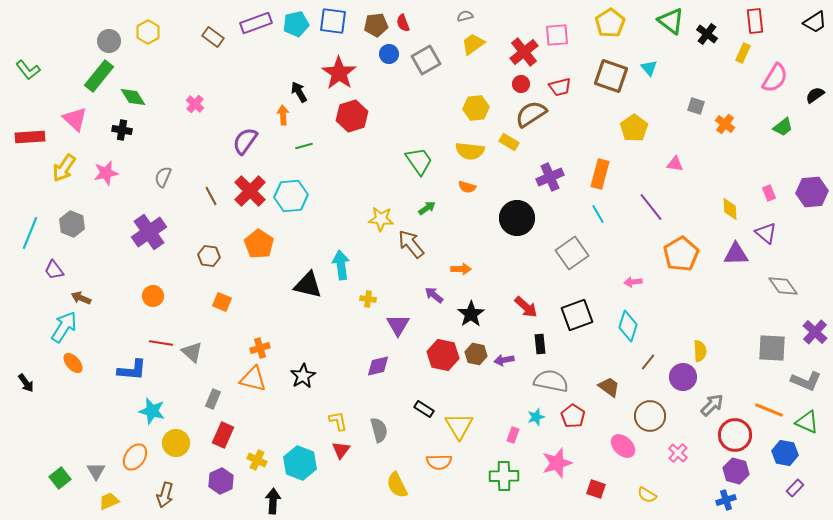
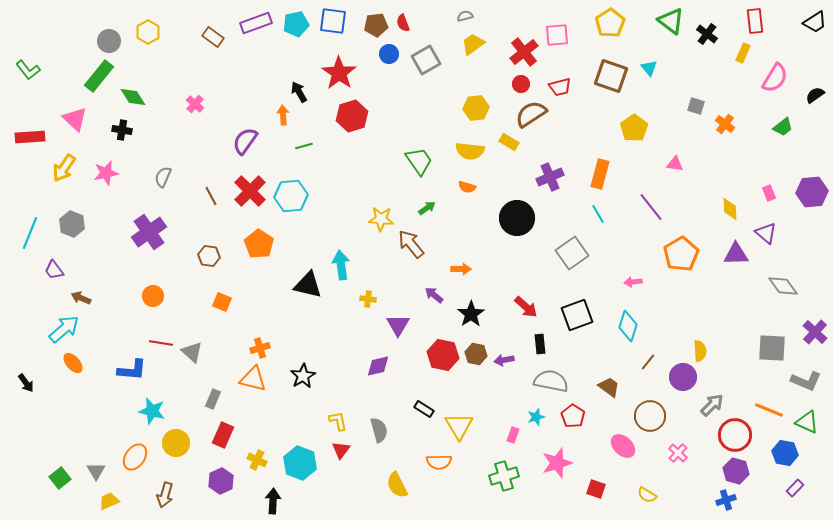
cyan arrow at (64, 327): moved 2 px down; rotated 16 degrees clockwise
green cross at (504, 476): rotated 16 degrees counterclockwise
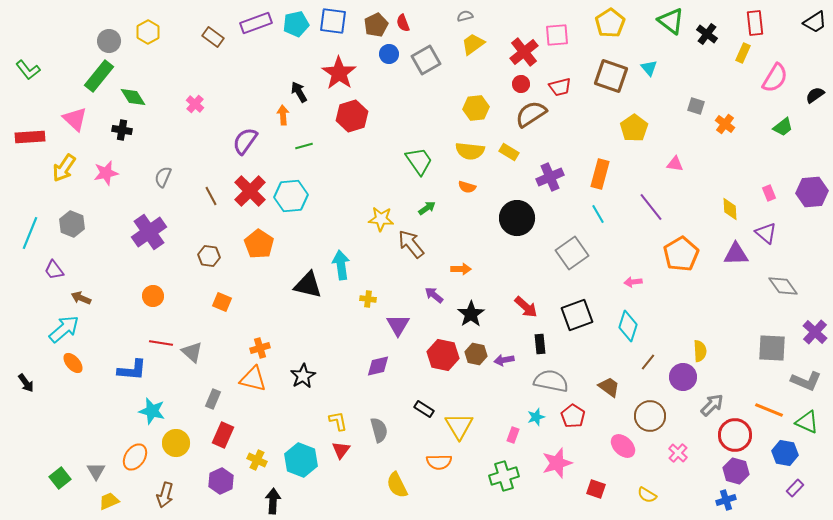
red rectangle at (755, 21): moved 2 px down
brown pentagon at (376, 25): rotated 20 degrees counterclockwise
yellow rectangle at (509, 142): moved 10 px down
cyan hexagon at (300, 463): moved 1 px right, 3 px up
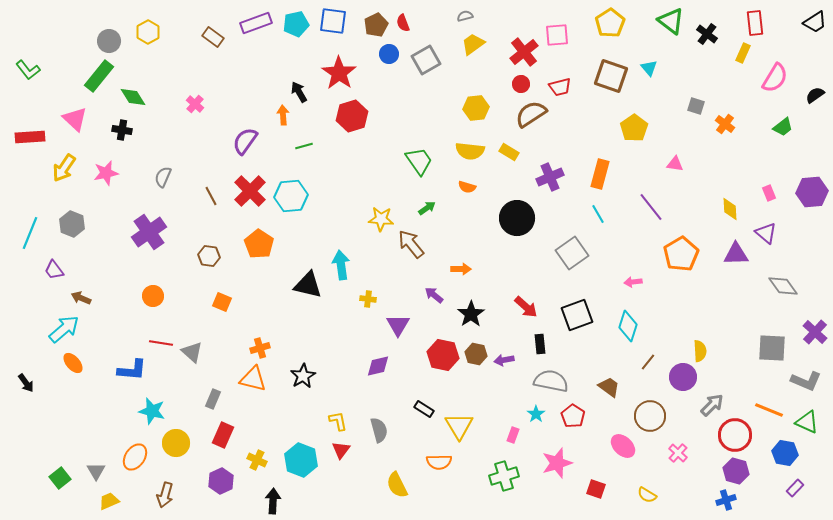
cyan star at (536, 417): moved 3 px up; rotated 18 degrees counterclockwise
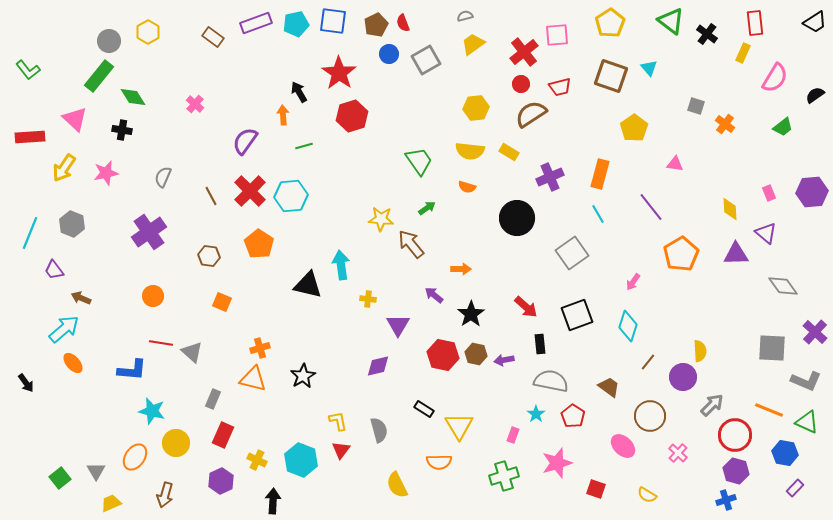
pink arrow at (633, 282): rotated 48 degrees counterclockwise
yellow trapezoid at (109, 501): moved 2 px right, 2 px down
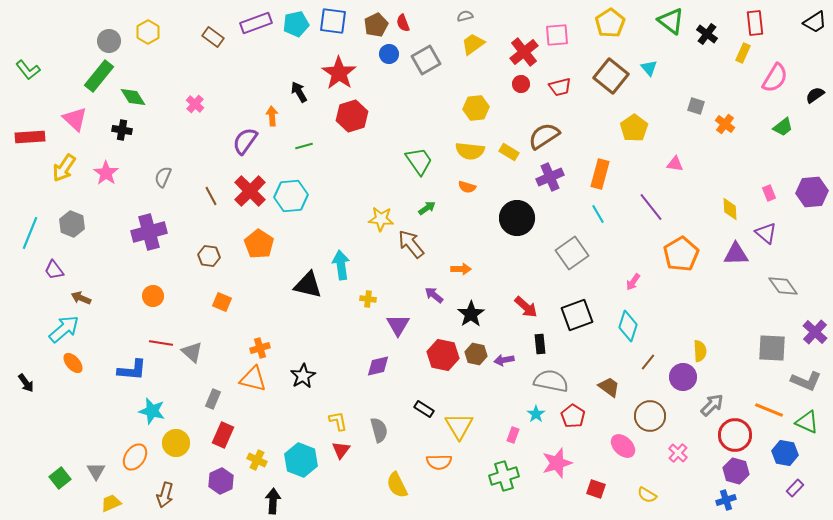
brown square at (611, 76): rotated 20 degrees clockwise
brown semicircle at (531, 114): moved 13 px right, 22 px down
orange arrow at (283, 115): moved 11 px left, 1 px down
pink star at (106, 173): rotated 25 degrees counterclockwise
purple cross at (149, 232): rotated 20 degrees clockwise
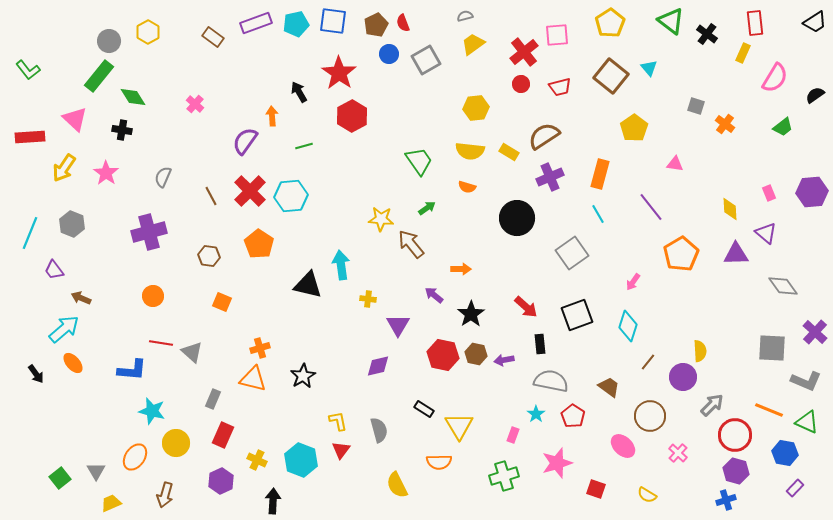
red hexagon at (352, 116): rotated 12 degrees counterclockwise
black arrow at (26, 383): moved 10 px right, 9 px up
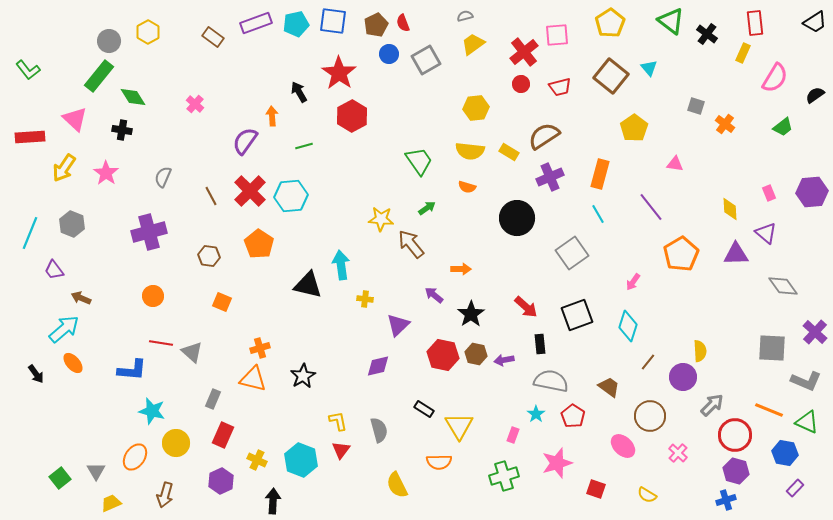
yellow cross at (368, 299): moved 3 px left
purple triangle at (398, 325): rotated 15 degrees clockwise
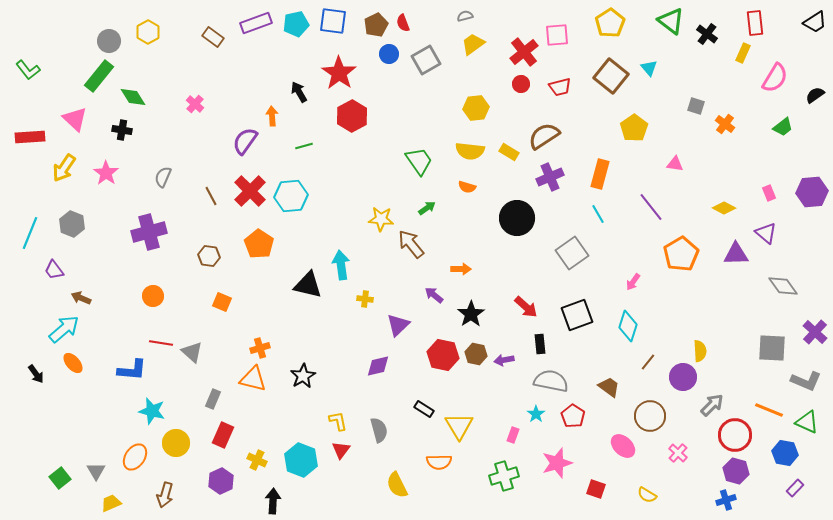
yellow diamond at (730, 209): moved 6 px left, 1 px up; rotated 60 degrees counterclockwise
